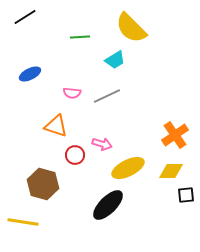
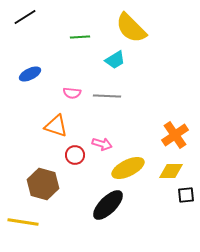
gray line: rotated 28 degrees clockwise
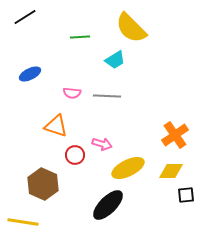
brown hexagon: rotated 8 degrees clockwise
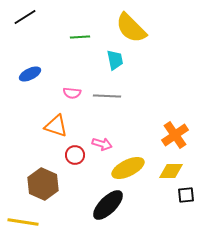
cyan trapezoid: rotated 70 degrees counterclockwise
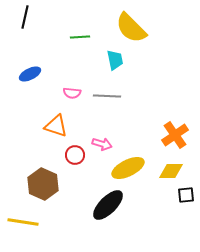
black line: rotated 45 degrees counterclockwise
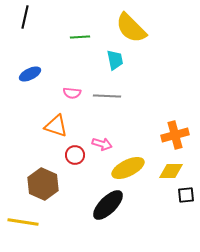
orange cross: rotated 20 degrees clockwise
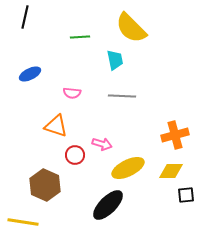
gray line: moved 15 px right
brown hexagon: moved 2 px right, 1 px down
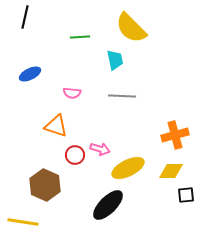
pink arrow: moved 2 px left, 5 px down
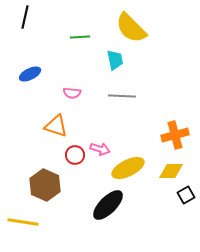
black square: rotated 24 degrees counterclockwise
